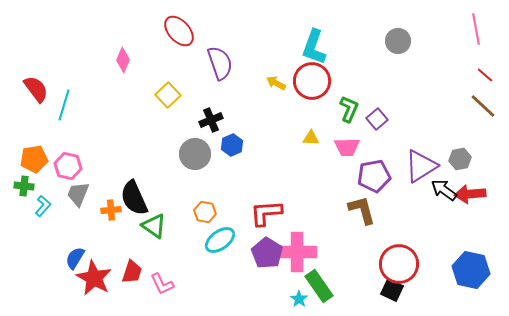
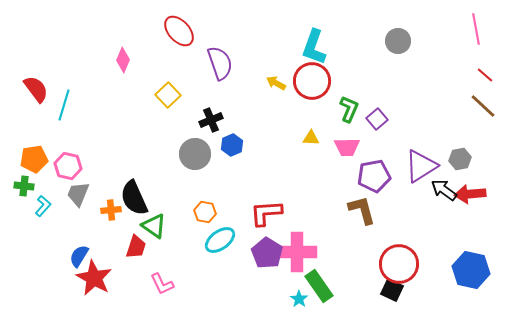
blue semicircle at (75, 258): moved 4 px right, 2 px up
red trapezoid at (132, 272): moved 4 px right, 25 px up
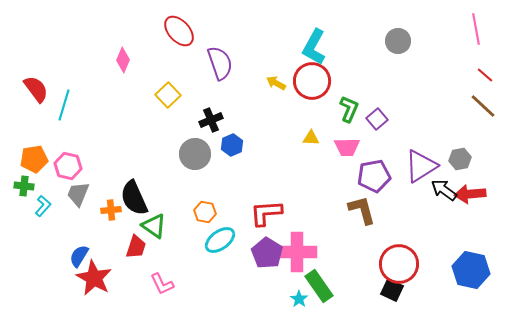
cyan L-shape at (314, 47): rotated 9 degrees clockwise
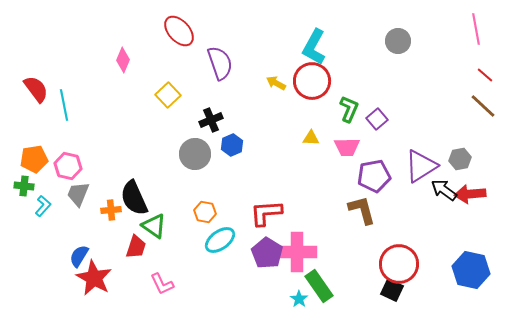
cyan line at (64, 105): rotated 28 degrees counterclockwise
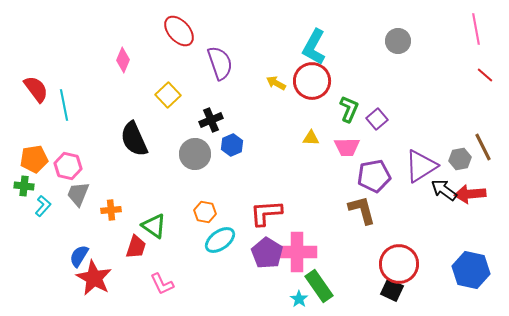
brown line at (483, 106): moved 41 px down; rotated 20 degrees clockwise
black semicircle at (134, 198): moved 59 px up
